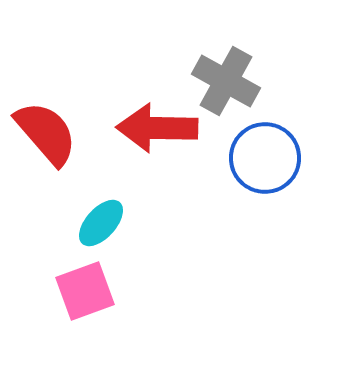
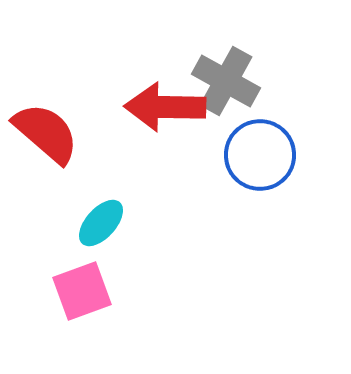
red arrow: moved 8 px right, 21 px up
red semicircle: rotated 8 degrees counterclockwise
blue circle: moved 5 px left, 3 px up
pink square: moved 3 px left
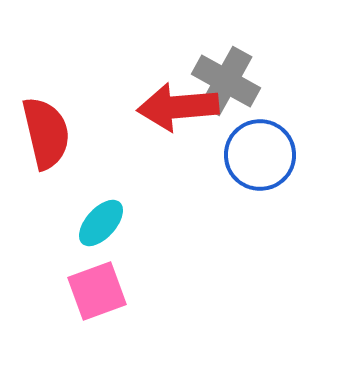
red arrow: moved 13 px right; rotated 6 degrees counterclockwise
red semicircle: rotated 36 degrees clockwise
pink square: moved 15 px right
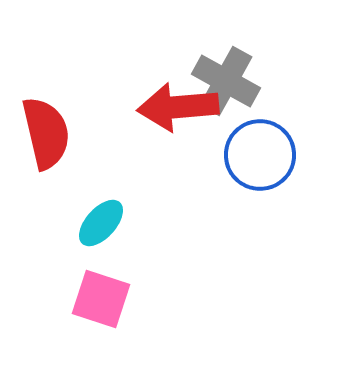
pink square: moved 4 px right, 8 px down; rotated 38 degrees clockwise
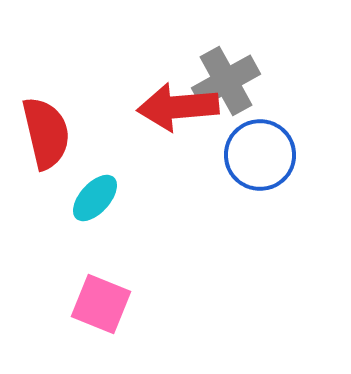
gray cross: rotated 32 degrees clockwise
cyan ellipse: moved 6 px left, 25 px up
pink square: moved 5 px down; rotated 4 degrees clockwise
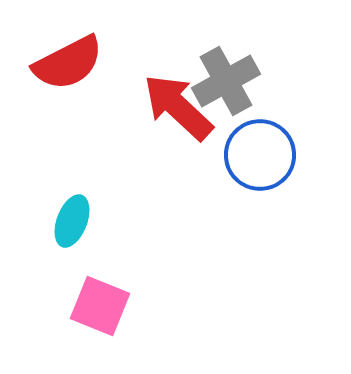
red arrow: rotated 48 degrees clockwise
red semicircle: moved 22 px right, 70 px up; rotated 76 degrees clockwise
cyan ellipse: moved 23 px left, 23 px down; rotated 21 degrees counterclockwise
pink square: moved 1 px left, 2 px down
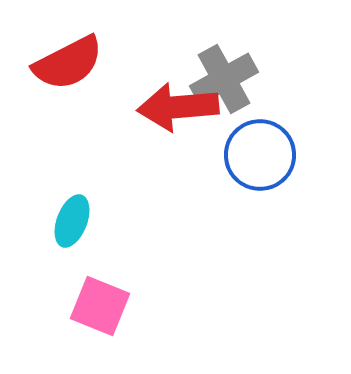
gray cross: moved 2 px left, 2 px up
red arrow: rotated 48 degrees counterclockwise
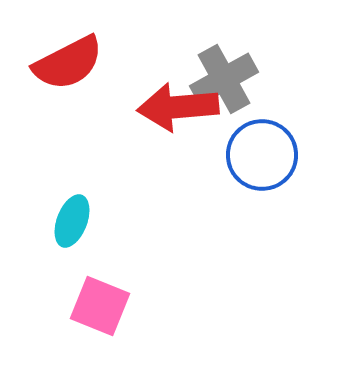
blue circle: moved 2 px right
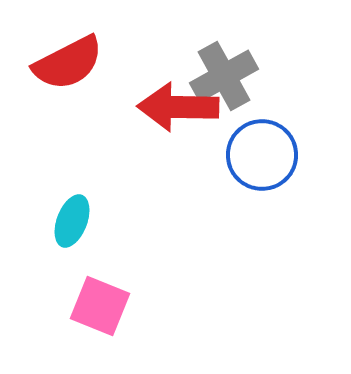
gray cross: moved 3 px up
red arrow: rotated 6 degrees clockwise
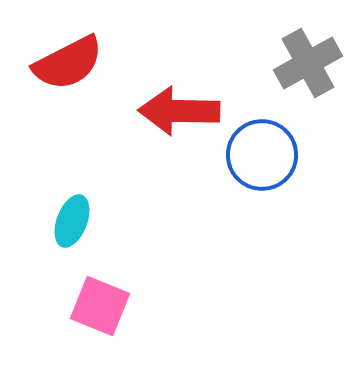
gray cross: moved 84 px right, 13 px up
red arrow: moved 1 px right, 4 px down
